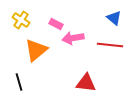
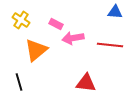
blue triangle: moved 1 px right, 6 px up; rotated 35 degrees counterclockwise
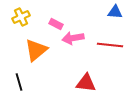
yellow cross: moved 3 px up; rotated 30 degrees clockwise
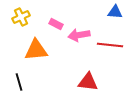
pink arrow: moved 6 px right, 3 px up
orange triangle: rotated 35 degrees clockwise
red triangle: moved 2 px right, 1 px up
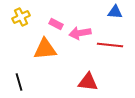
pink arrow: moved 1 px right, 2 px up
orange triangle: moved 9 px right, 1 px up
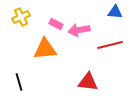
pink arrow: moved 1 px left, 3 px up
red line: rotated 20 degrees counterclockwise
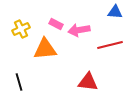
yellow cross: moved 12 px down
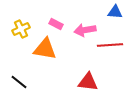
pink arrow: moved 6 px right
red line: rotated 10 degrees clockwise
orange triangle: rotated 15 degrees clockwise
black line: rotated 36 degrees counterclockwise
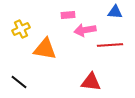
pink rectangle: moved 12 px right, 9 px up; rotated 32 degrees counterclockwise
red triangle: moved 3 px right
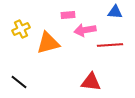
orange triangle: moved 3 px right, 6 px up; rotated 25 degrees counterclockwise
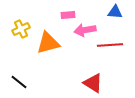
red triangle: moved 2 px right, 1 px down; rotated 25 degrees clockwise
